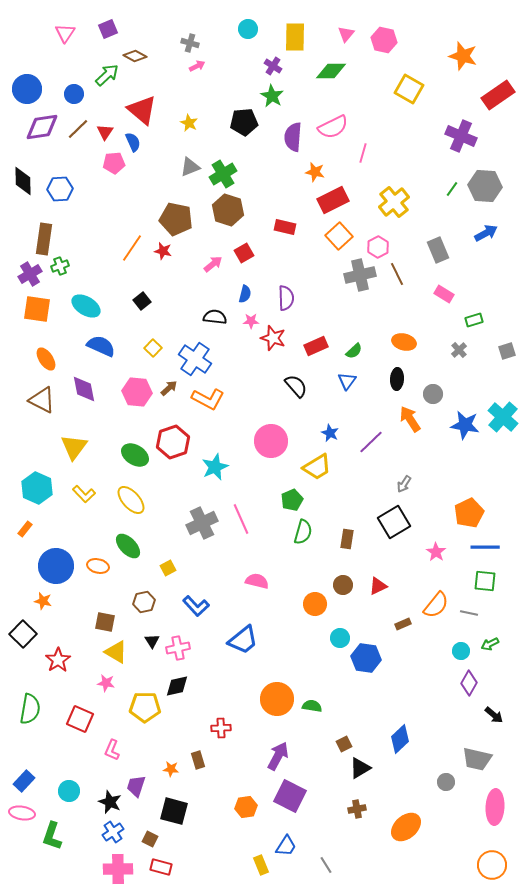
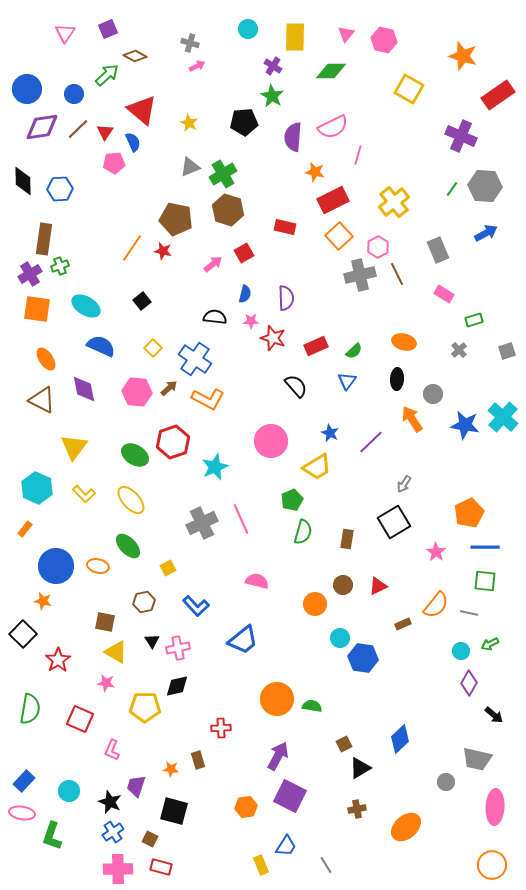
pink line at (363, 153): moved 5 px left, 2 px down
orange arrow at (410, 419): moved 2 px right
blue hexagon at (366, 658): moved 3 px left
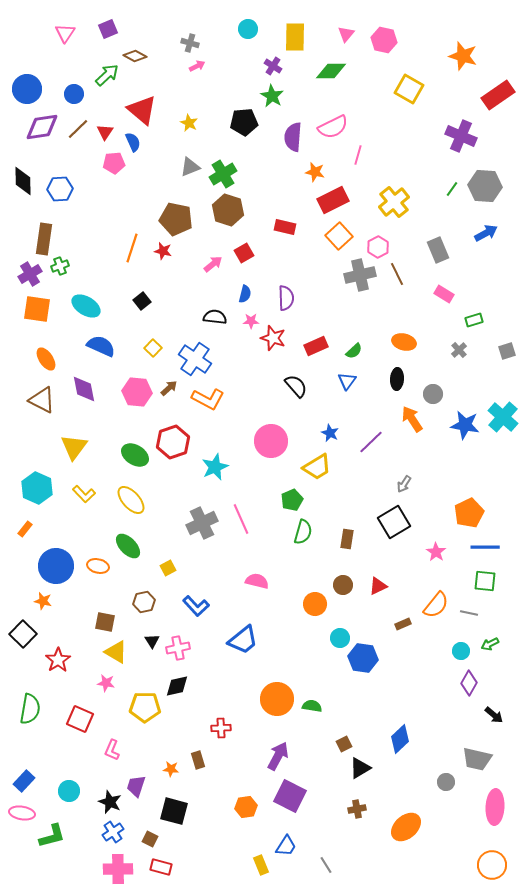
orange line at (132, 248): rotated 16 degrees counterclockwise
green L-shape at (52, 836): rotated 124 degrees counterclockwise
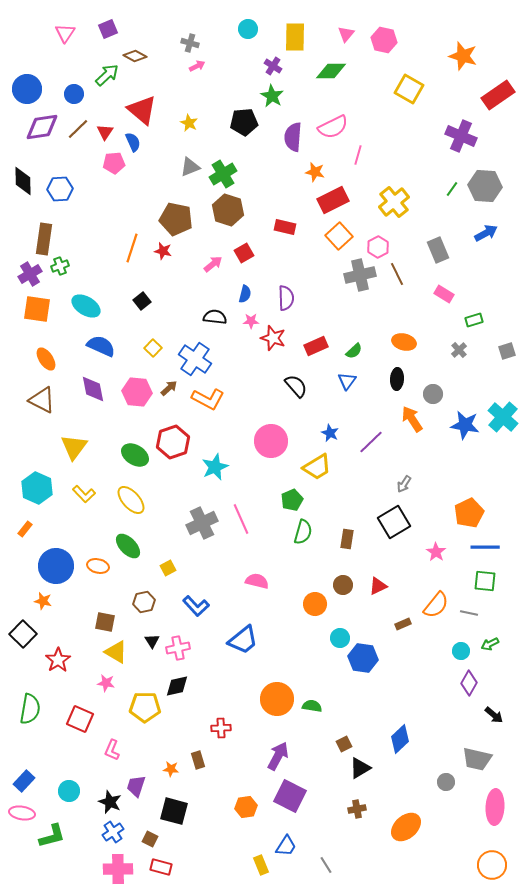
purple diamond at (84, 389): moved 9 px right
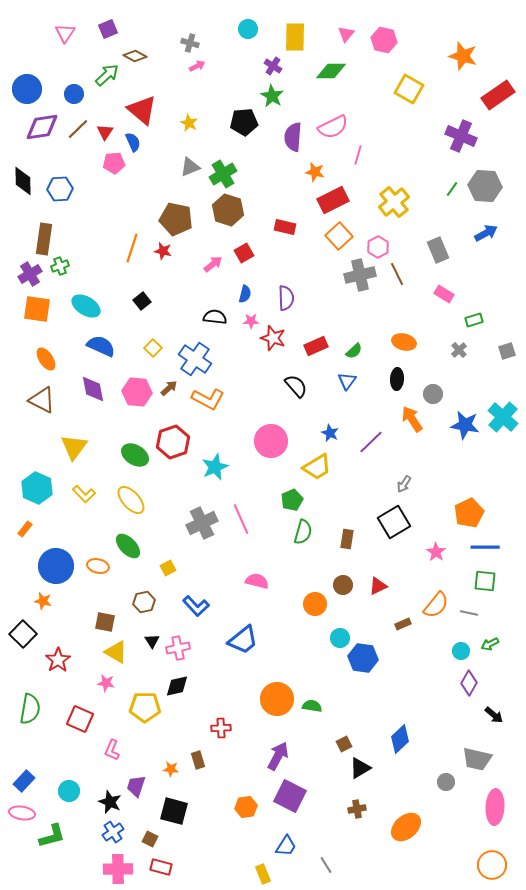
yellow rectangle at (261, 865): moved 2 px right, 9 px down
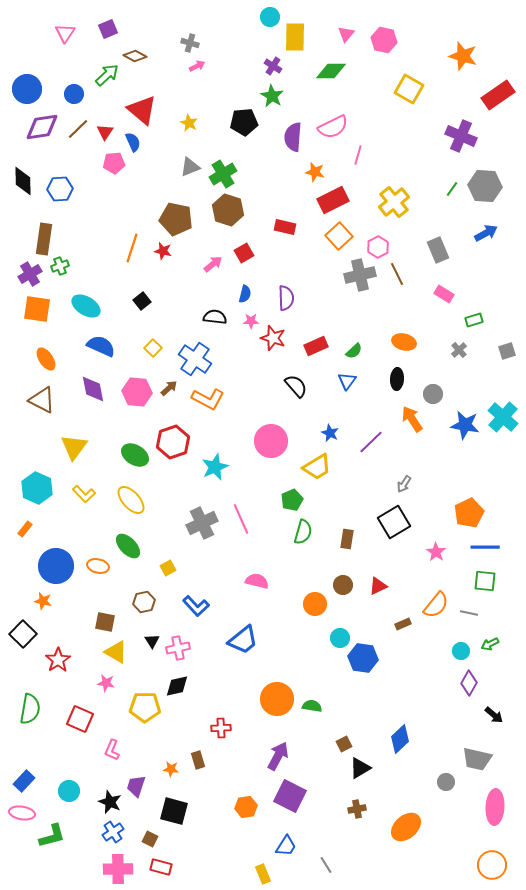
cyan circle at (248, 29): moved 22 px right, 12 px up
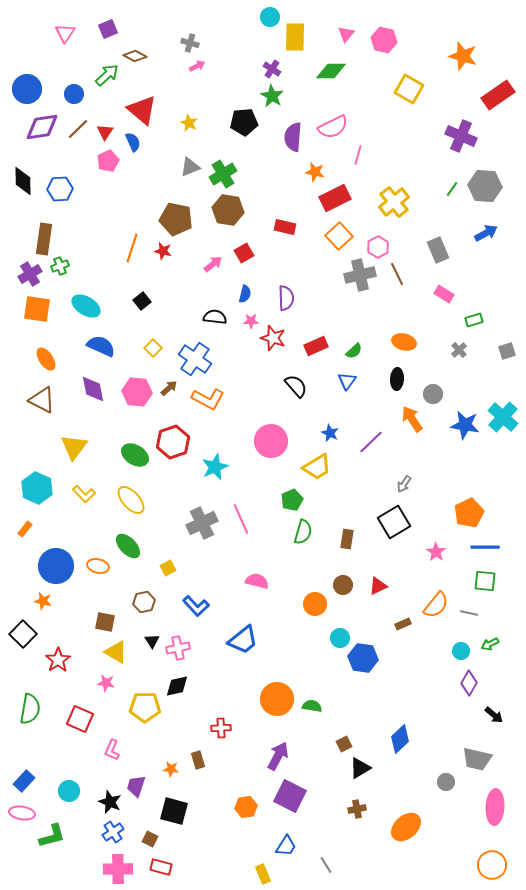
purple cross at (273, 66): moved 1 px left, 3 px down
pink pentagon at (114, 163): moved 6 px left, 2 px up; rotated 20 degrees counterclockwise
red rectangle at (333, 200): moved 2 px right, 2 px up
brown hexagon at (228, 210): rotated 8 degrees counterclockwise
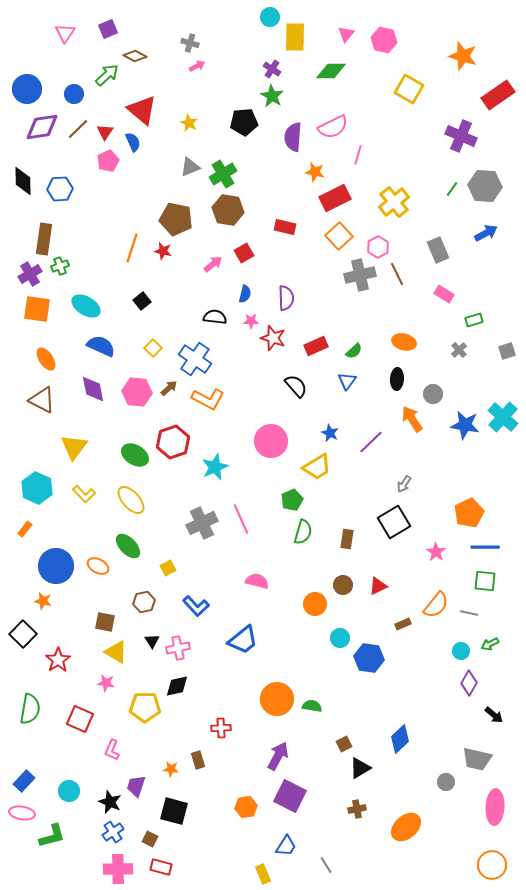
orange ellipse at (98, 566): rotated 15 degrees clockwise
blue hexagon at (363, 658): moved 6 px right
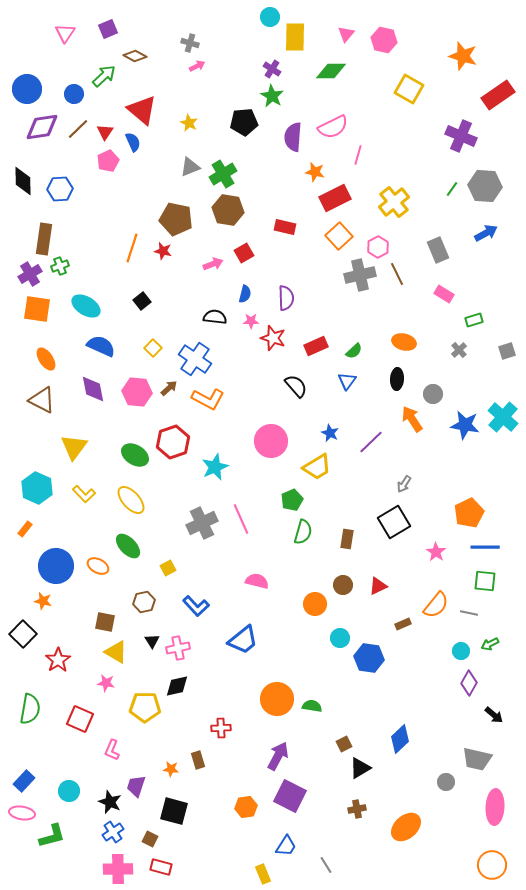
green arrow at (107, 75): moved 3 px left, 1 px down
pink arrow at (213, 264): rotated 18 degrees clockwise
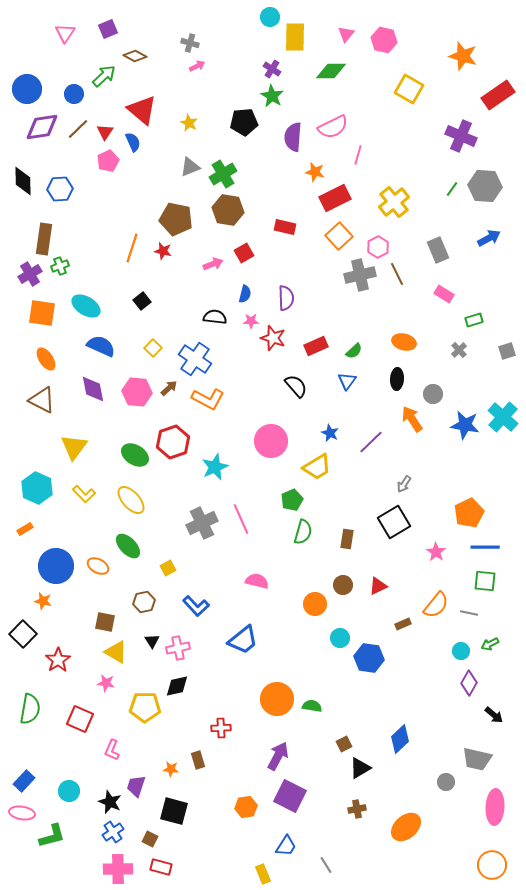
blue arrow at (486, 233): moved 3 px right, 5 px down
orange square at (37, 309): moved 5 px right, 4 px down
orange rectangle at (25, 529): rotated 21 degrees clockwise
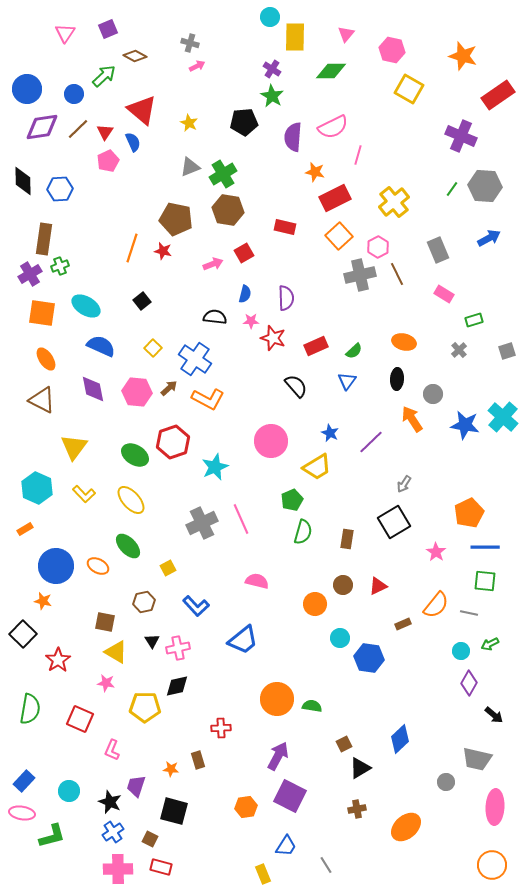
pink hexagon at (384, 40): moved 8 px right, 10 px down
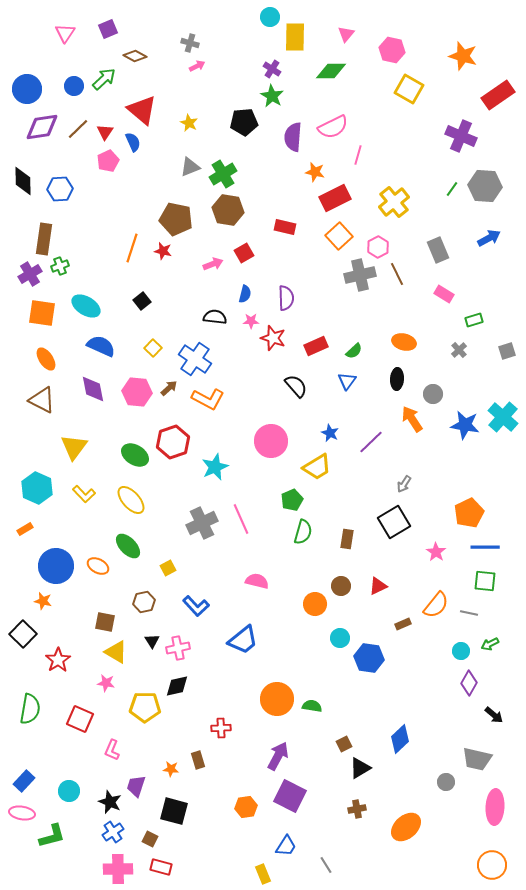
green arrow at (104, 76): moved 3 px down
blue circle at (74, 94): moved 8 px up
brown circle at (343, 585): moved 2 px left, 1 px down
